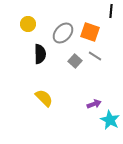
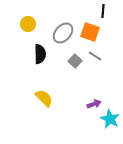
black line: moved 8 px left
cyan star: moved 1 px up
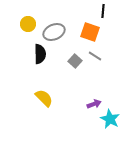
gray ellipse: moved 9 px left, 1 px up; rotated 25 degrees clockwise
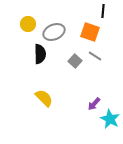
purple arrow: rotated 152 degrees clockwise
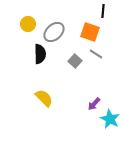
gray ellipse: rotated 20 degrees counterclockwise
gray line: moved 1 px right, 2 px up
